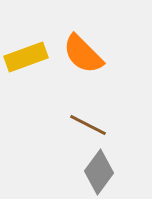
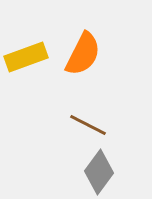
orange semicircle: rotated 108 degrees counterclockwise
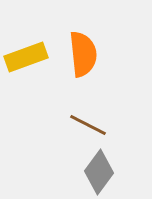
orange semicircle: rotated 33 degrees counterclockwise
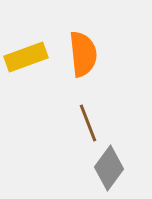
brown line: moved 2 px up; rotated 42 degrees clockwise
gray diamond: moved 10 px right, 4 px up
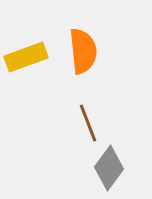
orange semicircle: moved 3 px up
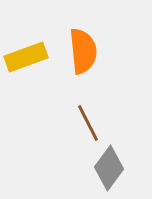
brown line: rotated 6 degrees counterclockwise
